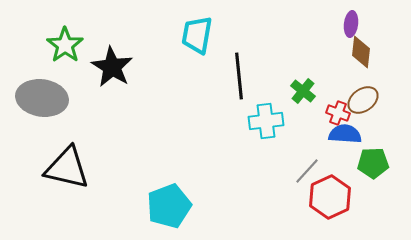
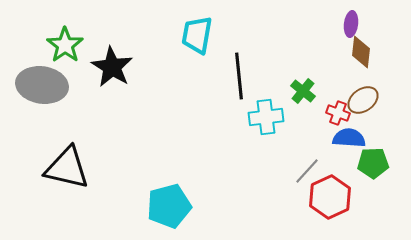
gray ellipse: moved 13 px up
cyan cross: moved 4 px up
blue semicircle: moved 4 px right, 4 px down
cyan pentagon: rotated 6 degrees clockwise
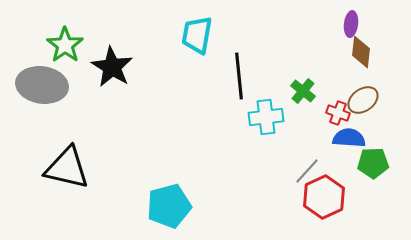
red hexagon: moved 6 px left
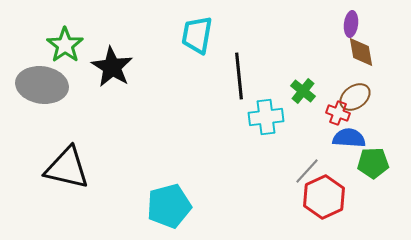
brown diamond: rotated 16 degrees counterclockwise
brown ellipse: moved 8 px left, 3 px up
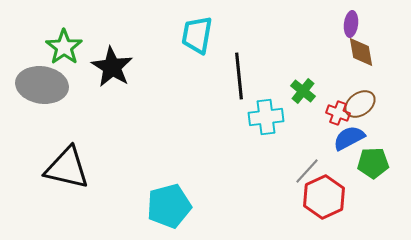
green star: moved 1 px left, 2 px down
brown ellipse: moved 5 px right, 7 px down
blue semicircle: rotated 32 degrees counterclockwise
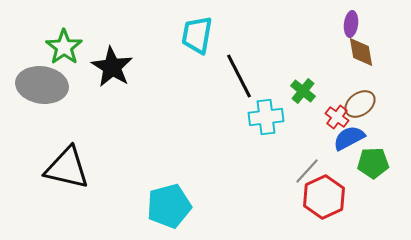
black line: rotated 21 degrees counterclockwise
red cross: moved 1 px left, 4 px down; rotated 15 degrees clockwise
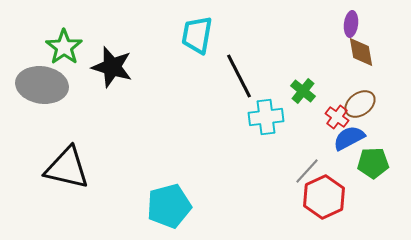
black star: rotated 15 degrees counterclockwise
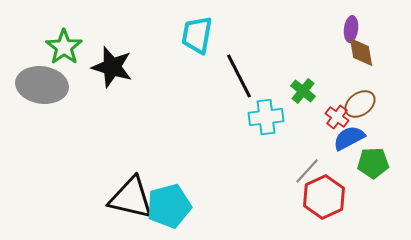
purple ellipse: moved 5 px down
black triangle: moved 64 px right, 30 px down
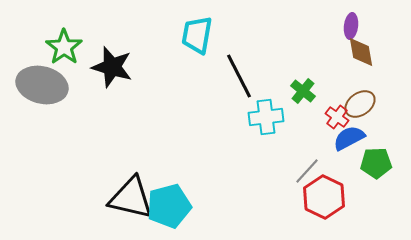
purple ellipse: moved 3 px up
gray ellipse: rotated 6 degrees clockwise
green pentagon: moved 3 px right
red hexagon: rotated 9 degrees counterclockwise
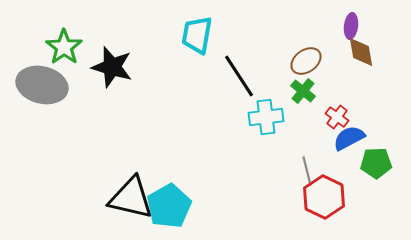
black line: rotated 6 degrees counterclockwise
brown ellipse: moved 54 px left, 43 px up
gray line: rotated 56 degrees counterclockwise
cyan pentagon: rotated 15 degrees counterclockwise
